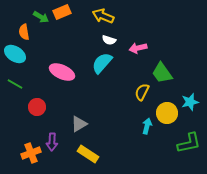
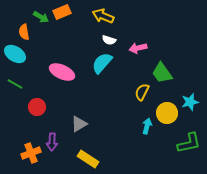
yellow rectangle: moved 5 px down
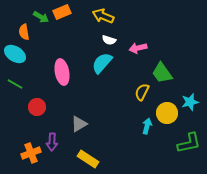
pink ellipse: rotated 55 degrees clockwise
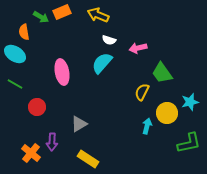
yellow arrow: moved 5 px left, 1 px up
orange cross: rotated 30 degrees counterclockwise
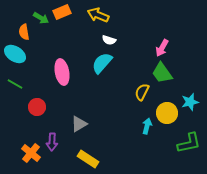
green arrow: moved 1 px down
pink arrow: moved 24 px right; rotated 48 degrees counterclockwise
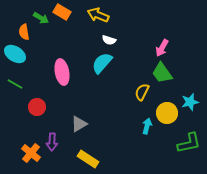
orange rectangle: rotated 54 degrees clockwise
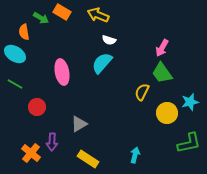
cyan arrow: moved 12 px left, 29 px down
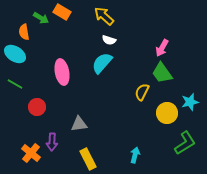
yellow arrow: moved 6 px right, 1 px down; rotated 20 degrees clockwise
gray triangle: rotated 24 degrees clockwise
green L-shape: moved 4 px left; rotated 20 degrees counterclockwise
yellow rectangle: rotated 30 degrees clockwise
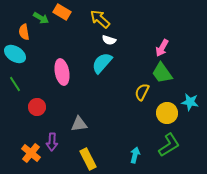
yellow arrow: moved 4 px left, 3 px down
green line: rotated 28 degrees clockwise
cyan star: rotated 24 degrees clockwise
green L-shape: moved 16 px left, 2 px down
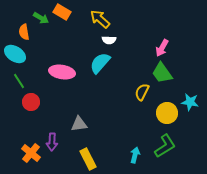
white semicircle: rotated 16 degrees counterclockwise
cyan semicircle: moved 2 px left
pink ellipse: rotated 70 degrees counterclockwise
green line: moved 4 px right, 3 px up
red circle: moved 6 px left, 5 px up
green L-shape: moved 4 px left, 1 px down
